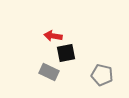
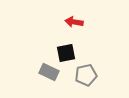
red arrow: moved 21 px right, 14 px up
gray pentagon: moved 16 px left; rotated 25 degrees counterclockwise
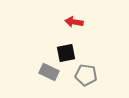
gray pentagon: rotated 20 degrees clockwise
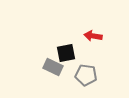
red arrow: moved 19 px right, 14 px down
gray rectangle: moved 4 px right, 5 px up
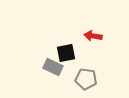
gray pentagon: moved 4 px down
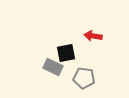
gray pentagon: moved 2 px left, 1 px up
